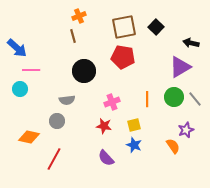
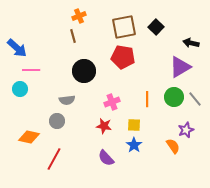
yellow square: rotated 16 degrees clockwise
blue star: rotated 14 degrees clockwise
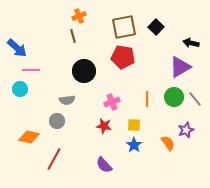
orange semicircle: moved 5 px left, 3 px up
purple semicircle: moved 2 px left, 7 px down
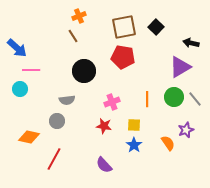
brown line: rotated 16 degrees counterclockwise
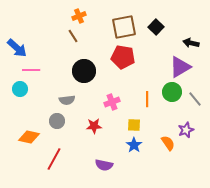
green circle: moved 2 px left, 5 px up
red star: moved 10 px left; rotated 14 degrees counterclockwise
purple semicircle: rotated 36 degrees counterclockwise
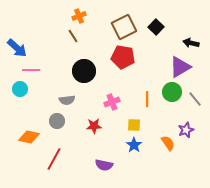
brown square: rotated 15 degrees counterclockwise
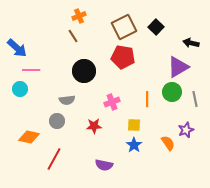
purple triangle: moved 2 px left
gray line: rotated 28 degrees clockwise
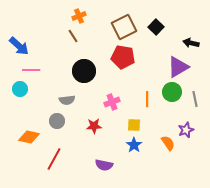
blue arrow: moved 2 px right, 2 px up
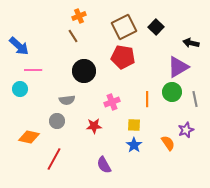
pink line: moved 2 px right
purple semicircle: rotated 48 degrees clockwise
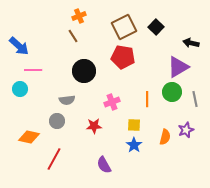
orange semicircle: moved 3 px left, 6 px up; rotated 49 degrees clockwise
